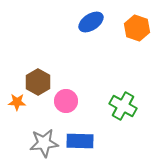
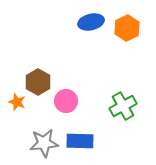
blue ellipse: rotated 20 degrees clockwise
orange hexagon: moved 10 px left; rotated 15 degrees clockwise
orange star: rotated 18 degrees clockwise
green cross: rotated 32 degrees clockwise
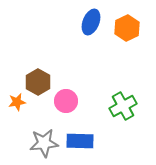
blue ellipse: rotated 55 degrees counterclockwise
orange star: rotated 30 degrees counterclockwise
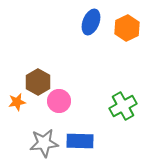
pink circle: moved 7 px left
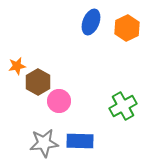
orange star: moved 36 px up
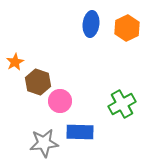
blue ellipse: moved 2 px down; rotated 15 degrees counterclockwise
orange star: moved 2 px left, 4 px up; rotated 18 degrees counterclockwise
brown hexagon: rotated 10 degrees counterclockwise
pink circle: moved 1 px right
green cross: moved 1 px left, 2 px up
blue rectangle: moved 9 px up
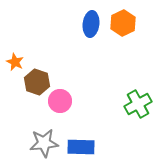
orange hexagon: moved 4 px left, 5 px up
orange star: rotated 18 degrees counterclockwise
brown hexagon: moved 1 px left
green cross: moved 16 px right
blue rectangle: moved 1 px right, 15 px down
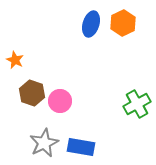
blue ellipse: rotated 10 degrees clockwise
orange star: moved 2 px up
brown hexagon: moved 5 px left, 11 px down
green cross: moved 1 px left
gray star: rotated 20 degrees counterclockwise
blue rectangle: rotated 8 degrees clockwise
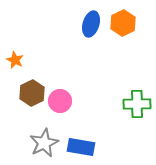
brown hexagon: rotated 15 degrees clockwise
green cross: rotated 28 degrees clockwise
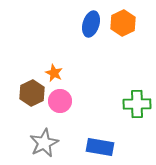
orange star: moved 39 px right, 13 px down
blue rectangle: moved 19 px right
